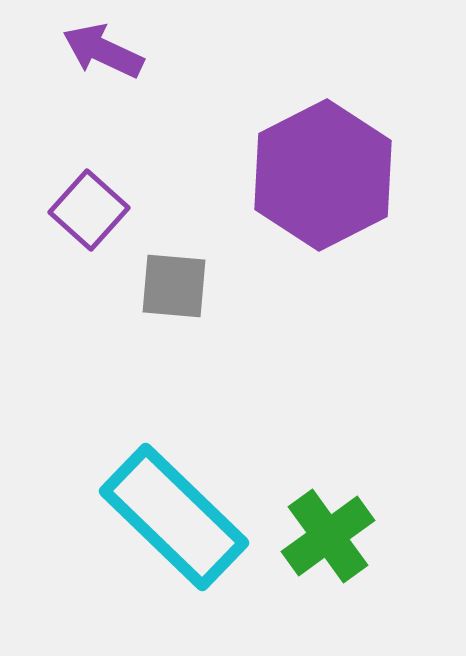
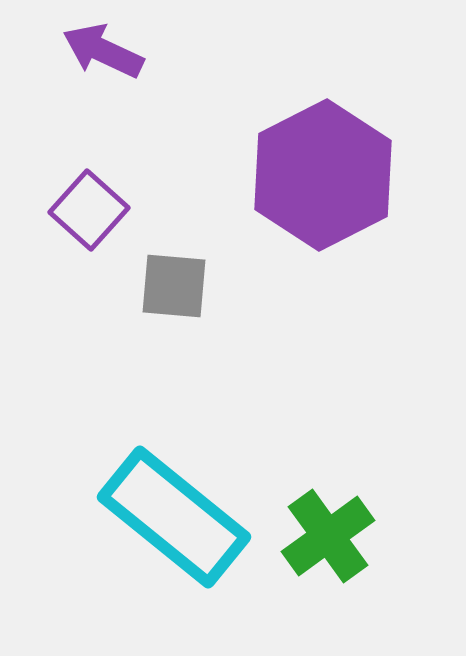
cyan rectangle: rotated 5 degrees counterclockwise
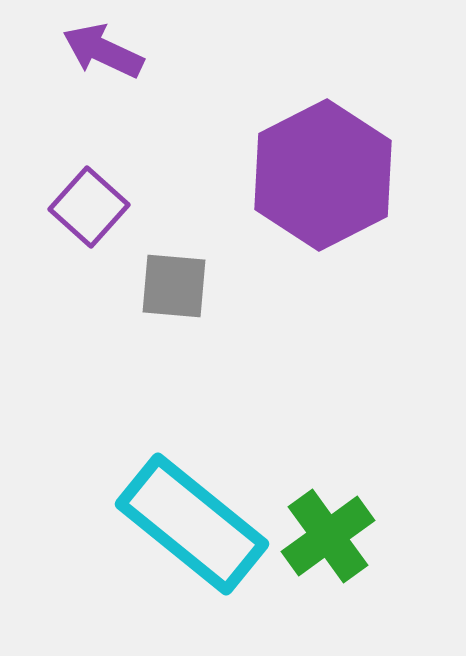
purple square: moved 3 px up
cyan rectangle: moved 18 px right, 7 px down
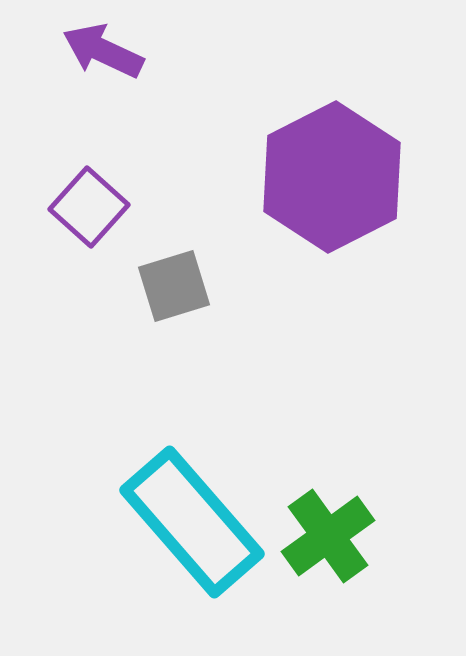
purple hexagon: moved 9 px right, 2 px down
gray square: rotated 22 degrees counterclockwise
cyan rectangle: moved 2 px up; rotated 10 degrees clockwise
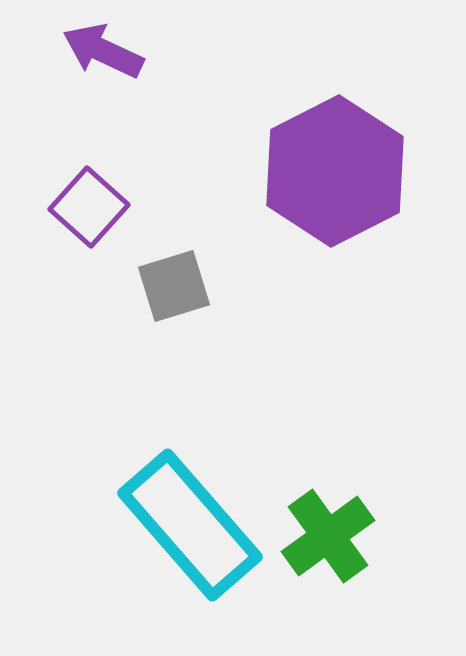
purple hexagon: moved 3 px right, 6 px up
cyan rectangle: moved 2 px left, 3 px down
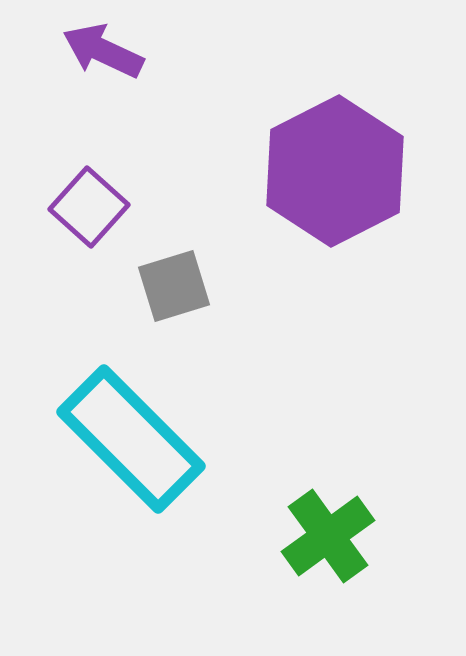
cyan rectangle: moved 59 px left, 86 px up; rotated 4 degrees counterclockwise
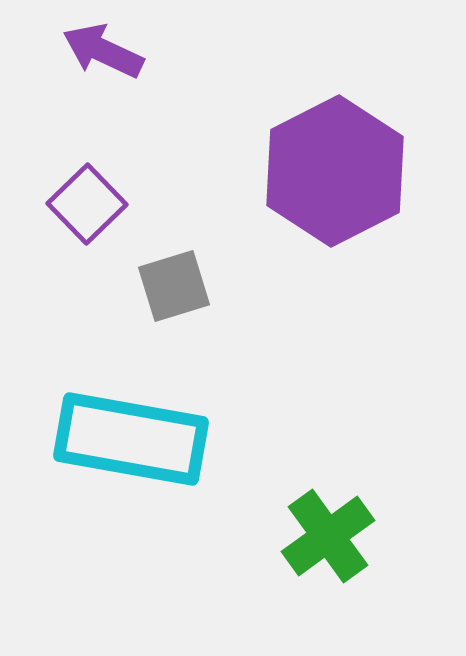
purple square: moved 2 px left, 3 px up; rotated 4 degrees clockwise
cyan rectangle: rotated 35 degrees counterclockwise
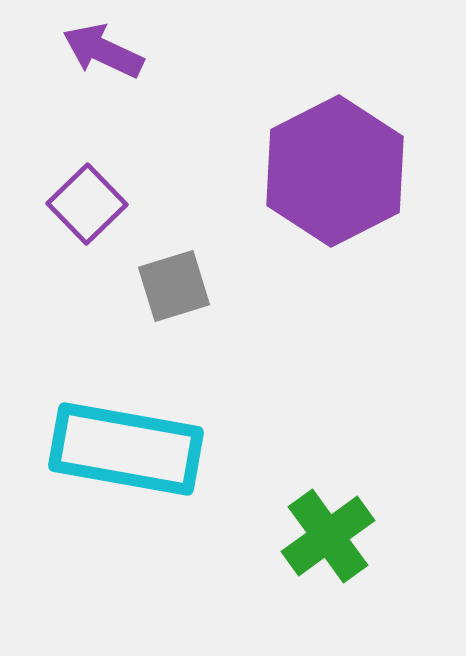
cyan rectangle: moved 5 px left, 10 px down
